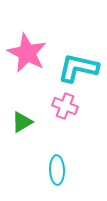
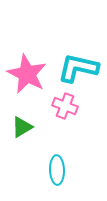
pink star: moved 21 px down
green triangle: moved 5 px down
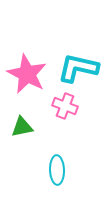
green triangle: rotated 20 degrees clockwise
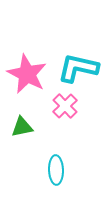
pink cross: rotated 25 degrees clockwise
cyan ellipse: moved 1 px left
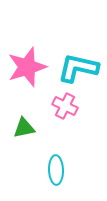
pink star: moved 7 px up; rotated 27 degrees clockwise
pink cross: rotated 20 degrees counterclockwise
green triangle: moved 2 px right, 1 px down
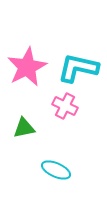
pink star: rotated 9 degrees counterclockwise
cyan ellipse: rotated 64 degrees counterclockwise
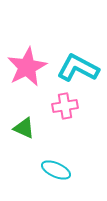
cyan L-shape: rotated 15 degrees clockwise
pink cross: rotated 35 degrees counterclockwise
green triangle: rotated 35 degrees clockwise
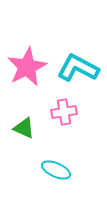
pink cross: moved 1 px left, 6 px down
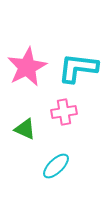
cyan L-shape: rotated 21 degrees counterclockwise
green triangle: moved 1 px right, 1 px down
cyan ellipse: moved 4 px up; rotated 68 degrees counterclockwise
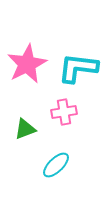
pink star: moved 3 px up
green triangle: rotated 45 degrees counterclockwise
cyan ellipse: moved 1 px up
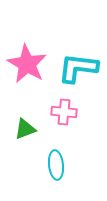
pink star: rotated 15 degrees counterclockwise
pink cross: rotated 15 degrees clockwise
cyan ellipse: rotated 52 degrees counterclockwise
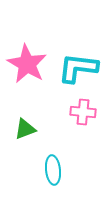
pink cross: moved 19 px right
cyan ellipse: moved 3 px left, 5 px down
